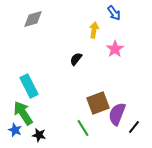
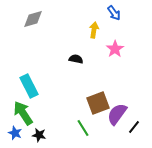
black semicircle: rotated 64 degrees clockwise
purple semicircle: rotated 15 degrees clockwise
blue star: moved 3 px down
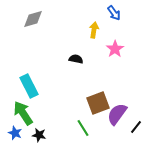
black line: moved 2 px right
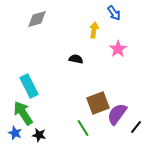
gray diamond: moved 4 px right
pink star: moved 3 px right
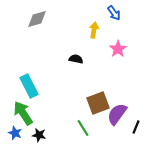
black line: rotated 16 degrees counterclockwise
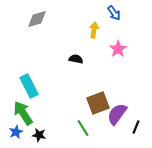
blue star: moved 1 px right, 1 px up; rotated 24 degrees clockwise
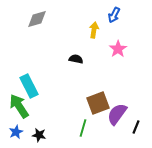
blue arrow: moved 2 px down; rotated 63 degrees clockwise
green arrow: moved 4 px left, 7 px up
green line: rotated 48 degrees clockwise
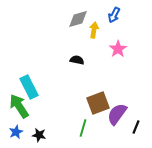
gray diamond: moved 41 px right
black semicircle: moved 1 px right, 1 px down
cyan rectangle: moved 1 px down
